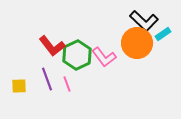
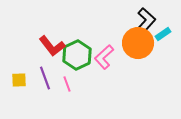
black L-shape: moved 1 px right, 1 px down; rotated 92 degrees counterclockwise
orange circle: moved 1 px right
pink L-shape: rotated 85 degrees clockwise
purple line: moved 2 px left, 1 px up
yellow square: moved 6 px up
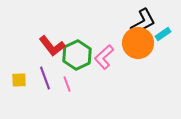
black L-shape: moved 2 px left; rotated 20 degrees clockwise
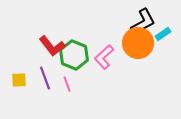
green hexagon: moved 3 px left; rotated 12 degrees counterclockwise
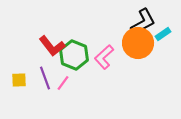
pink line: moved 4 px left, 1 px up; rotated 56 degrees clockwise
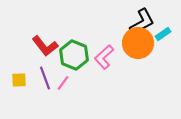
black L-shape: moved 1 px left
red L-shape: moved 7 px left
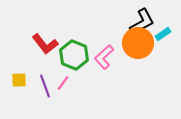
red L-shape: moved 2 px up
purple line: moved 8 px down
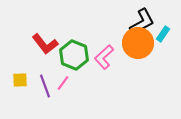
cyan rectangle: rotated 21 degrees counterclockwise
yellow square: moved 1 px right
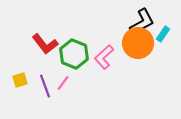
green hexagon: moved 1 px up
yellow square: rotated 14 degrees counterclockwise
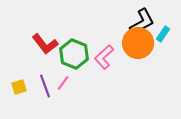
yellow square: moved 1 px left, 7 px down
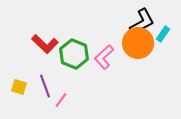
red L-shape: rotated 8 degrees counterclockwise
pink line: moved 2 px left, 17 px down
yellow square: rotated 35 degrees clockwise
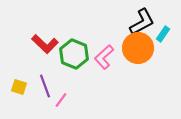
orange circle: moved 5 px down
